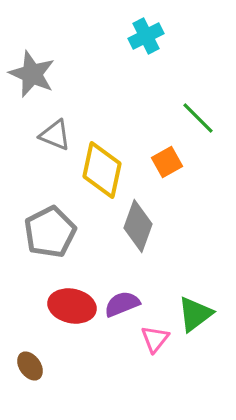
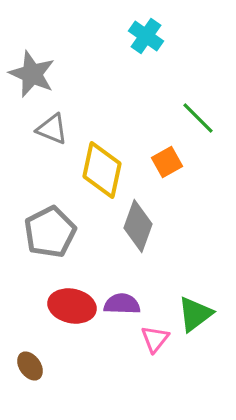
cyan cross: rotated 28 degrees counterclockwise
gray triangle: moved 3 px left, 6 px up
purple semicircle: rotated 24 degrees clockwise
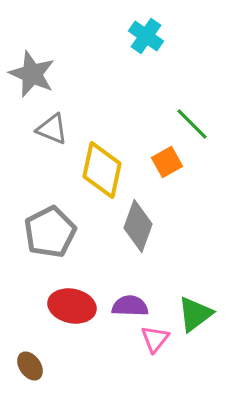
green line: moved 6 px left, 6 px down
purple semicircle: moved 8 px right, 2 px down
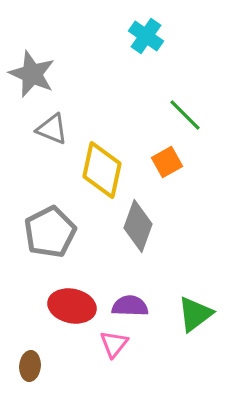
green line: moved 7 px left, 9 px up
pink triangle: moved 41 px left, 5 px down
brown ellipse: rotated 40 degrees clockwise
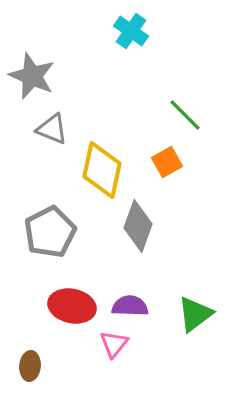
cyan cross: moved 15 px left, 5 px up
gray star: moved 2 px down
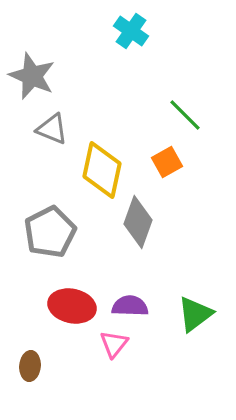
gray diamond: moved 4 px up
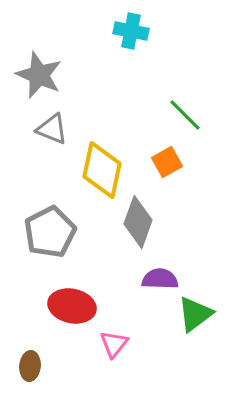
cyan cross: rotated 24 degrees counterclockwise
gray star: moved 7 px right, 1 px up
purple semicircle: moved 30 px right, 27 px up
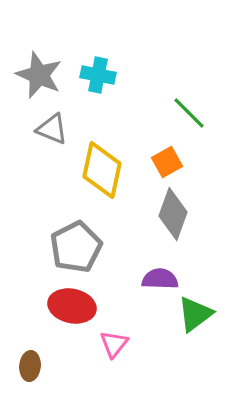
cyan cross: moved 33 px left, 44 px down
green line: moved 4 px right, 2 px up
gray diamond: moved 35 px right, 8 px up
gray pentagon: moved 26 px right, 15 px down
